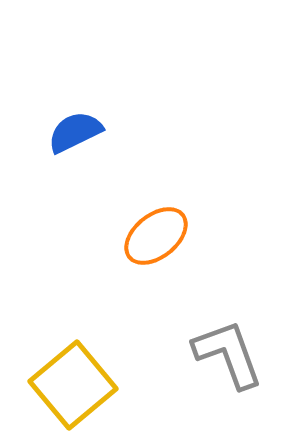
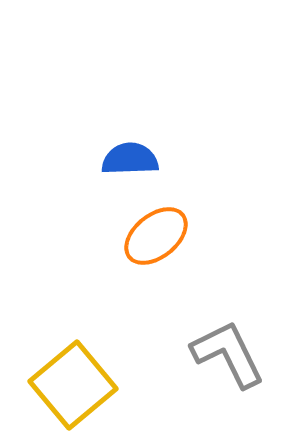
blue semicircle: moved 55 px right, 27 px down; rotated 24 degrees clockwise
gray L-shape: rotated 6 degrees counterclockwise
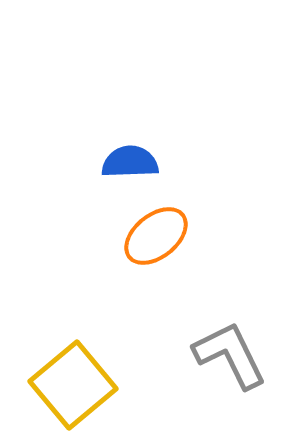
blue semicircle: moved 3 px down
gray L-shape: moved 2 px right, 1 px down
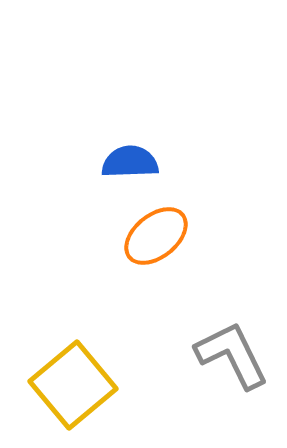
gray L-shape: moved 2 px right
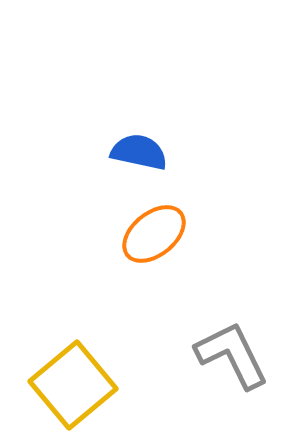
blue semicircle: moved 9 px right, 10 px up; rotated 14 degrees clockwise
orange ellipse: moved 2 px left, 2 px up
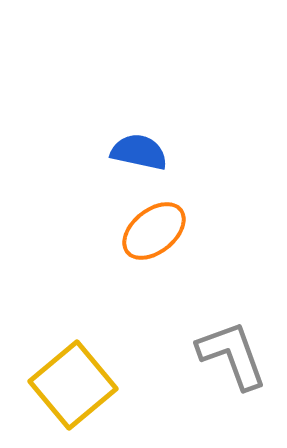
orange ellipse: moved 3 px up
gray L-shape: rotated 6 degrees clockwise
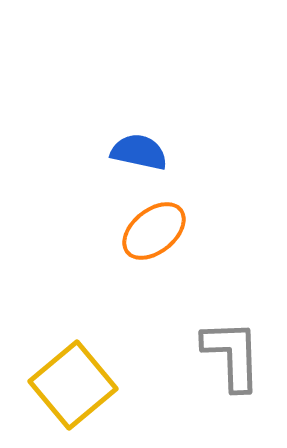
gray L-shape: rotated 18 degrees clockwise
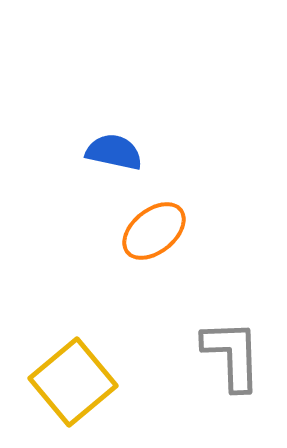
blue semicircle: moved 25 px left
yellow square: moved 3 px up
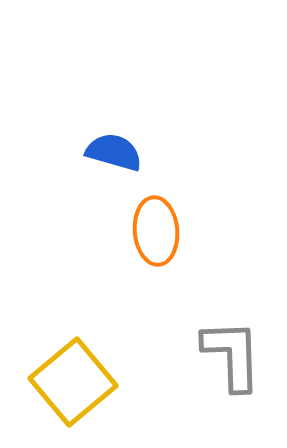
blue semicircle: rotated 4 degrees clockwise
orange ellipse: moved 2 px right; rotated 56 degrees counterclockwise
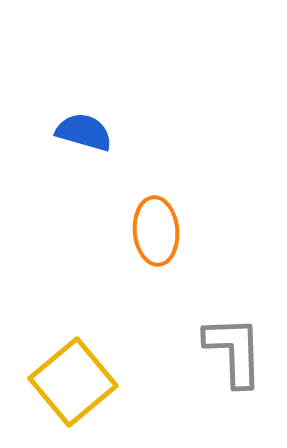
blue semicircle: moved 30 px left, 20 px up
gray L-shape: moved 2 px right, 4 px up
